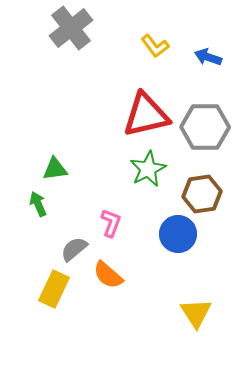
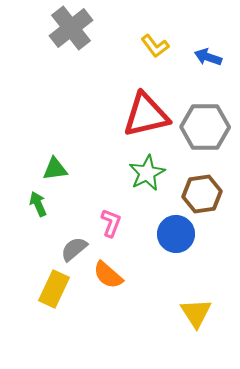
green star: moved 1 px left, 4 px down
blue circle: moved 2 px left
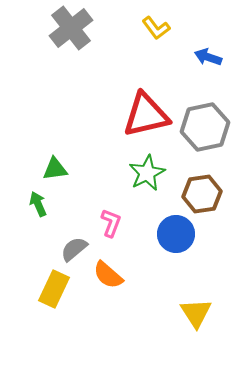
yellow L-shape: moved 1 px right, 18 px up
gray hexagon: rotated 12 degrees counterclockwise
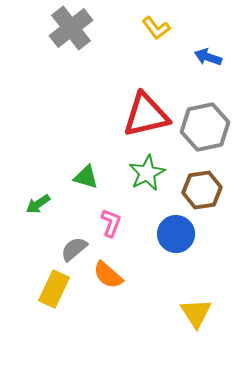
green triangle: moved 31 px right, 8 px down; rotated 24 degrees clockwise
brown hexagon: moved 4 px up
green arrow: rotated 100 degrees counterclockwise
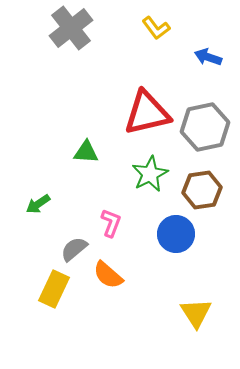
red triangle: moved 1 px right, 2 px up
green star: moved 3 px right, 1 px down
green triangle: moved 25 px up; rotated 12 degrees counterclockwise
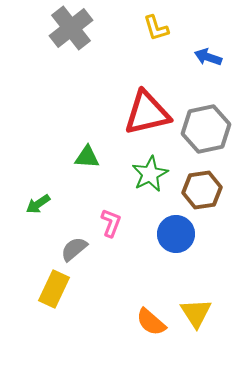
yellow L-shape: rotated 20 degrees clockwise
gray hexagon: moved 1 px right, 2 px down
green triangle: moved 1 px right, 5 px down
orange semicircle: moved 43 px right, 47 px down
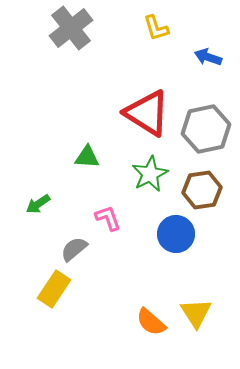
red triangle: rotated 45 degrees clockwise
pink L-shape: moved 3 px left, 5 px up; rotated 40 degrees counterclockwise
yellow rectangle: rotated 9 degrees clockwise
